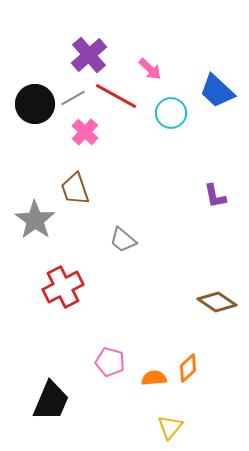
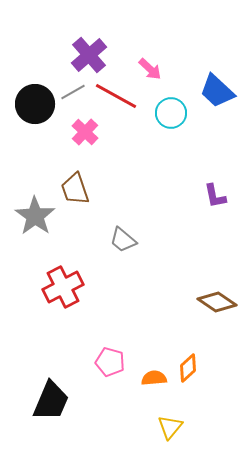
gray line: moved 6 px up
gray star: moved 4 px up
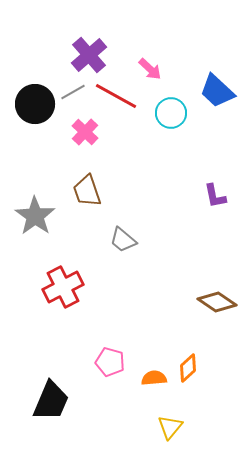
brown trapezoid: moved 12 px right, 2 px down
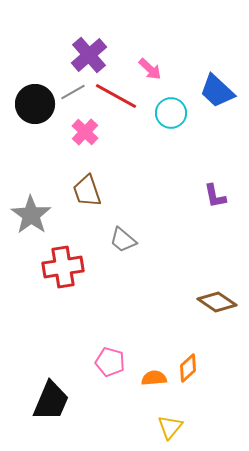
gray star: moved 4 px left, 1 px up
red cross: moved 20 px up; rotated 18 degrees clockwise
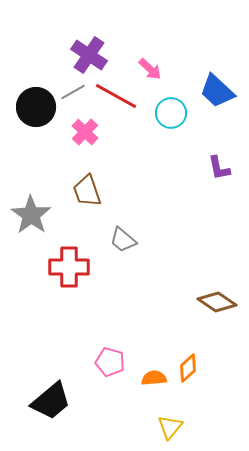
purple cross: rotated 15 degrees counterclockwise
black circle: moved 1 px right, 3 px down
purple L-shape: moved 4 px right, 28 px up
red cross: moved 6 px right; rotated 9 degrees clockwise
black trapezoid: rotated 27 degrees clockwise
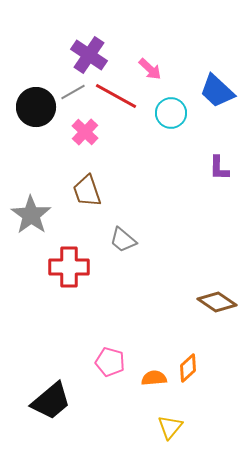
purple L-shape: rotated 12 degrees clockwise
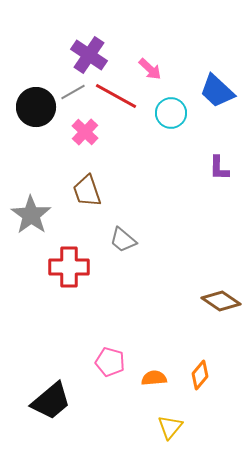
brown diamond: moved 4 px right, 1 px up
orange diamond: moved 12 px right, 7 px down; rotated 8 degrees counterclockwise
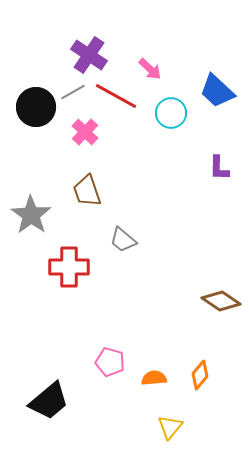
black trapezoid: moved 2 px left
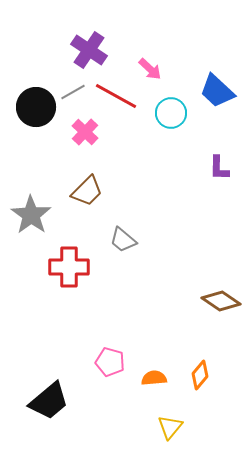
purple cross: moved 5 px up
brown trapezoid: rotated 116 degrees counterclockwise
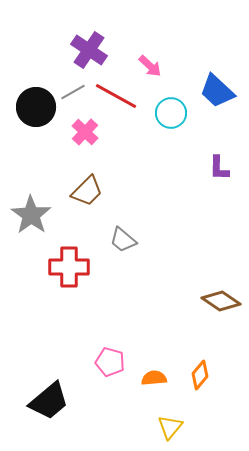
pink arrow: moved 3 px up
